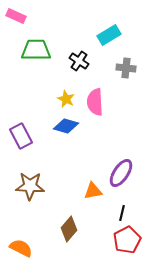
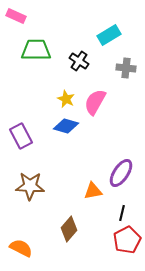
pink semicircle: rotated 32 degrees clockwise
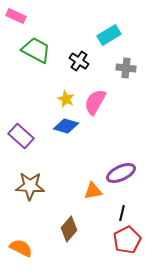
green trapezoid: rotated 28 degrees clockwise
purple rectangle: rotated 20 degrees counterclockwise
purple ellipse: rotated 32 degrees clockwise
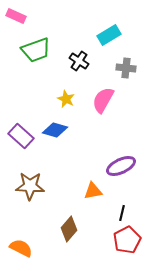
green trapezoid: rotated 132 degrees clockwise
pink semicircle: moved 8 px right, 2 px up
blue diamond: moved 11 px left, 4 px down
purple ellipse: moved 7 px up
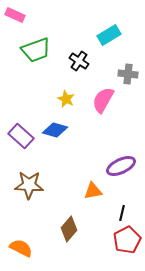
pink rectangle: moved 1 px left, 1 px up
gray cross: moved 2 px right, 6 px down
brown star: moved 1 px left, 1 px up
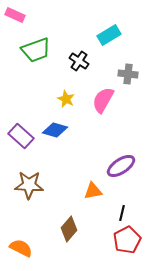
purple ellipse: rotated 8 degrees counterclockwise
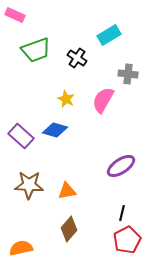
black cross: moved 2 px left, 3 px up
orange triangle: moved 26 px left
orange semicircle: rotated 40 degrees counterclockwise
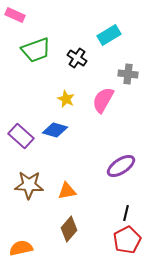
black line: moved 4 px right
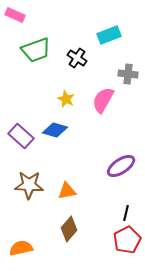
cyan rectangle: rotated 10 degrees clockwise
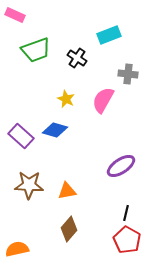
red pentagon: rotated 16 degrees counterclockwise
orange semicircle: moved 4 px left, 1 px down
